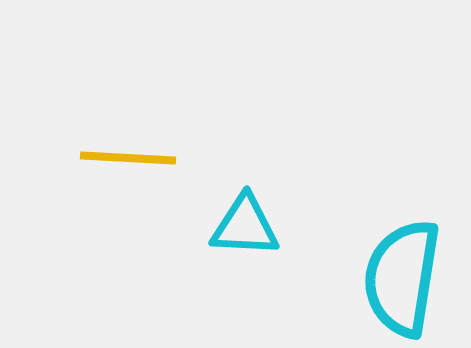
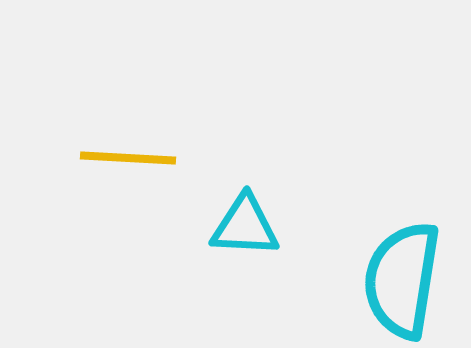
cyan semicircle: moved 2 px down
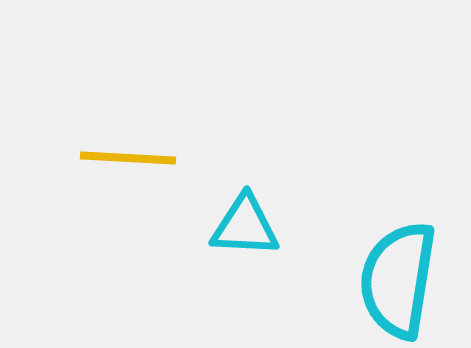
cyan semicircle: moved 4 px left
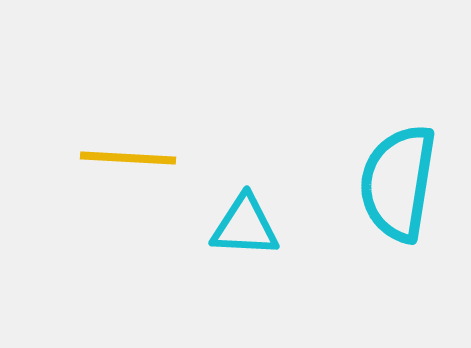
cyan semicircle: moved 97 px up
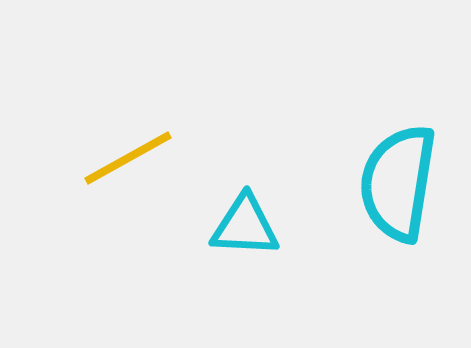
yellow line: rotated 32 degrees counterclockwise
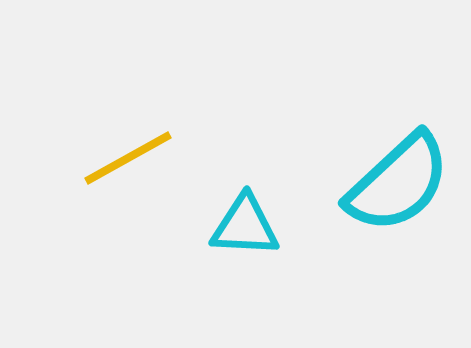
cyan semicircle: rotated 142 degrees counterclockwise
